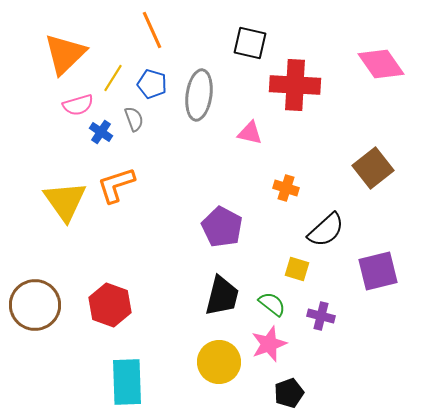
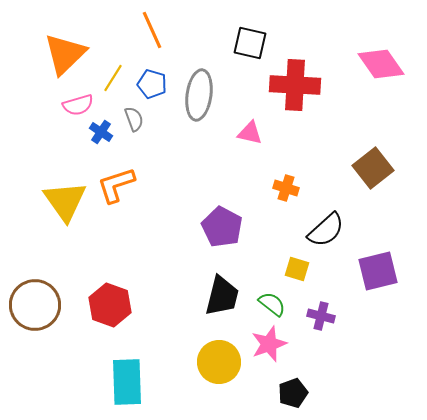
black pentagon: moved 4 px right
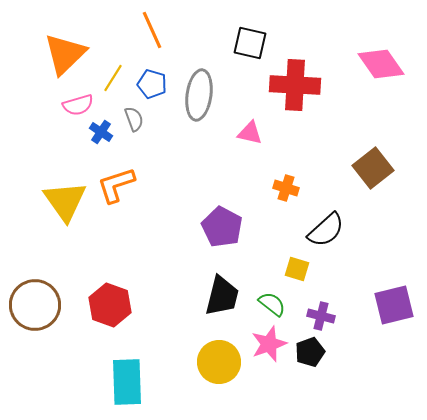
purple square: moved 16 px right, 34 px down
black pentagon: moved 17 px right, 41 px up
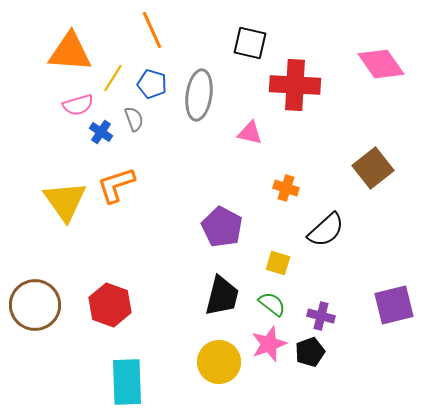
orange triangle: moved 5 px right, 2 px up; rotated 48 degrees clockwise
yellow square: moved 19 px left, 6 px up
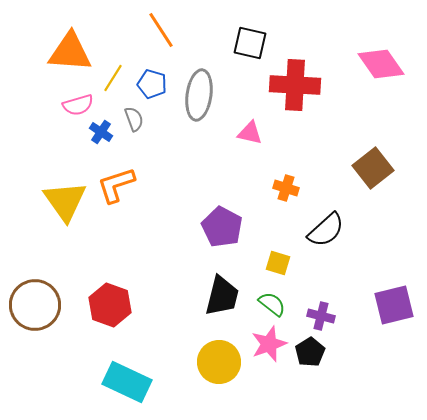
orange line: moved 9 px right; rotated 9 degrees counterclockwise
black pentagon: rotated 12 degrees counterclockwise
cyan rectangle: rotated 63 degrees counterclockwise
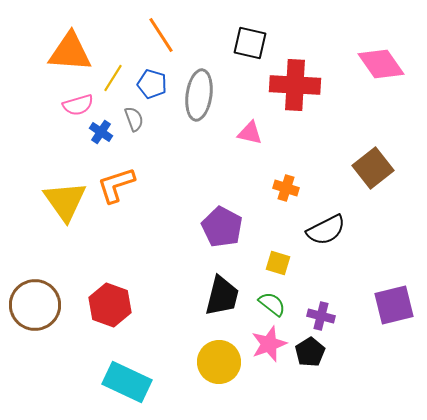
orange line: moved 5 px down
black semicircle: rotated 15 degrees clockwise
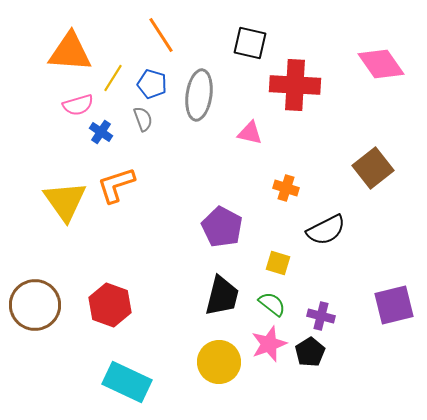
gray semicircle: moved 9 px right
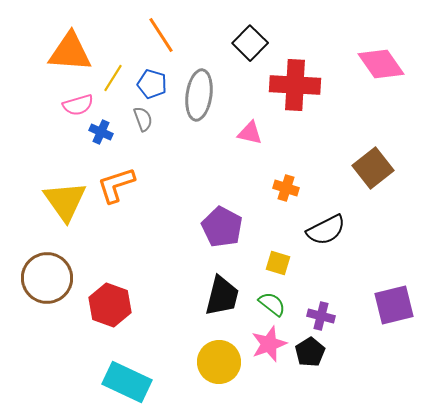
black square: rotated 32 degrees clockwise
blue cross: rotated 10 degrees counterclockwise
brown circle: moved 12 px right, 27 px up
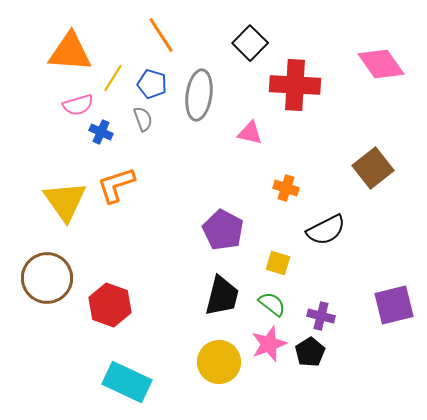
purple pentagon: moved 1 px right, 3 px down
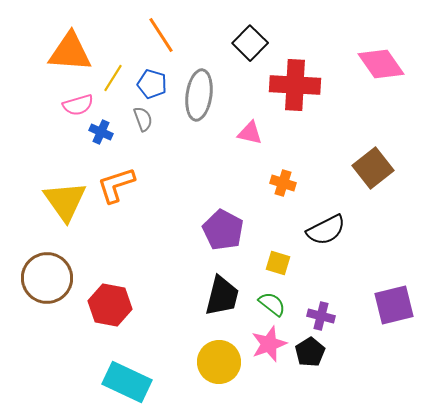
orange cross: moved 3 px left, 5 px up
red hexagon: rotated 9 degrees counterclockwise
